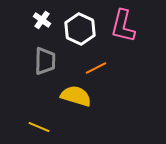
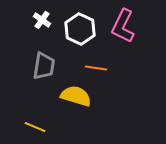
pink L-shape: rotated 12 degrees clockwise
gray trapezoid: moved 1 px left, 5 px down; rotated 8 degrees clockwise
orange line: rotated 35 degrees clockwise
yellow line: moved 4 px left
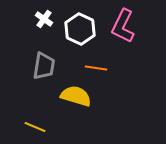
white cross: moved 2 px right, 1 px up
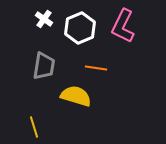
white hexagon: moved 1 px up; rotated 12 degrees clockwise
yellow line: moved 1 px left; rotated 50 degrees clockwise
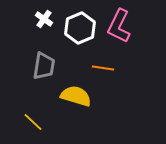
pink L-shape: moved 4 px left
orange line: moved 7 px right
yellow line: moved 1 px left, 5 px up; rotated 30 degrees counterclockwise
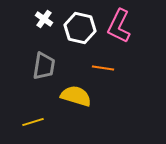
white hexagon: rotated 24 degrees counterclockwise
yellow line: rotated 60 degrees counterclockwise
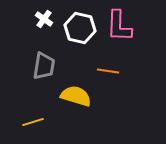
pink L-shape: rotated 24 degrees counterclockwise
orange line: moved 5 px right, 3 px down
